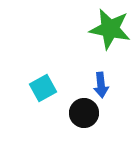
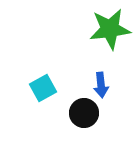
green star: rotated 18 degrees counterclockwise
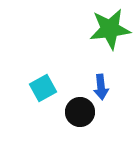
blue arrow: moved 2 px down
black circle: moved 4 px left, 1 px up
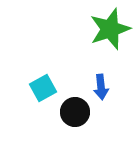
green star: rotated 12 degrees counterclockwise
black circle: moved 5 px left
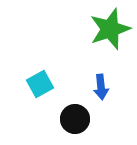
cyan square: moved 3 px left, 4 px up
black circle: moved 7 px down
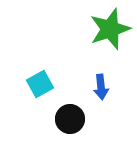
black circle: moved 5 px left
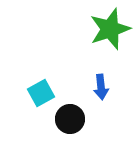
cyan square: moved 1 px right, 9 px down
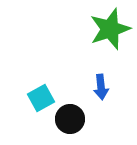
cyan square: moved 5 px down
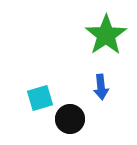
green star: moved 4 px left, 6 px down; rotated 15 degrees counterclockwise
cyan square: moved 1 px left; rotated 12 degrees clockwise
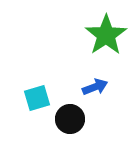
blue arrow: moved 6 px left; rotated 105 degrees counterclockwise
cyan square: moved 3 px left
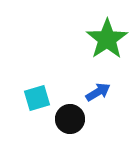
green star: moved 1 px right, 4 px down
blue arrow: moved 3 px right, 5 px down; rotated 10 degrees counterclockwise
